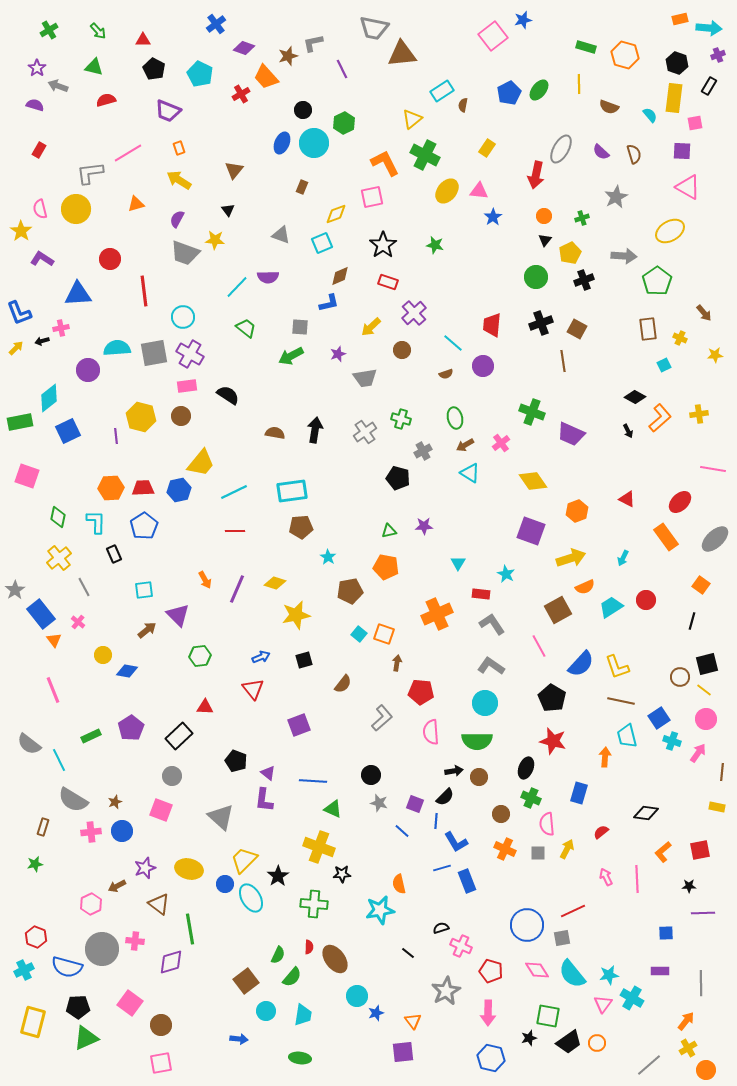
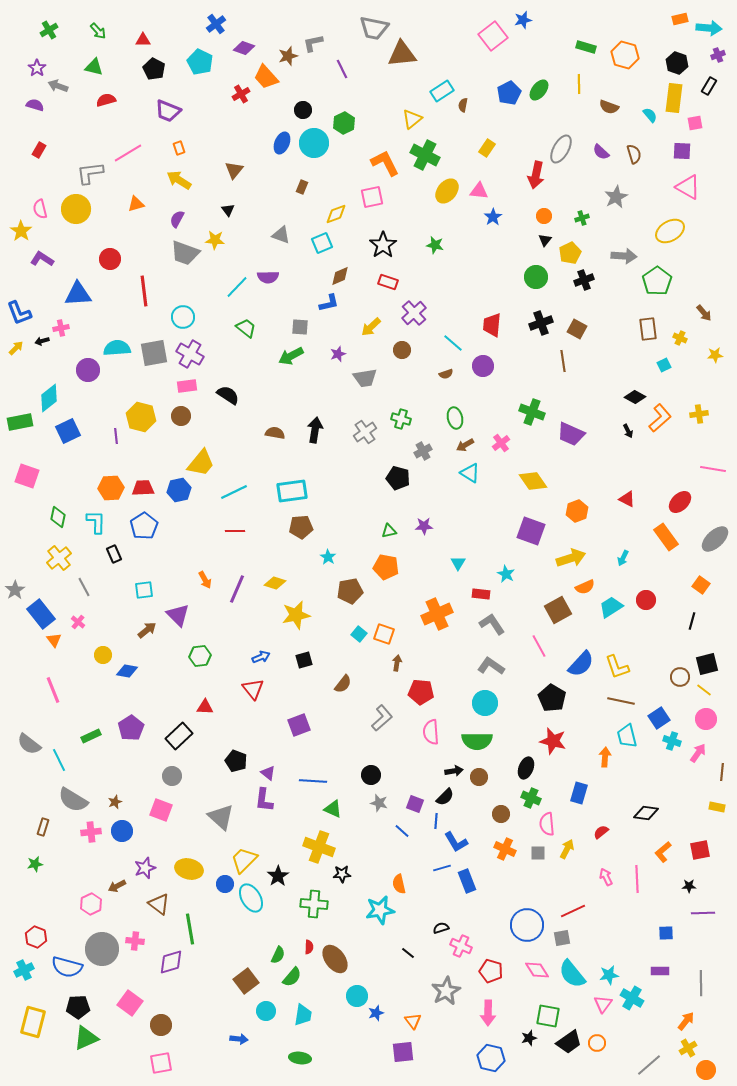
cyan pentagon at (200, 74): moved 12 px up
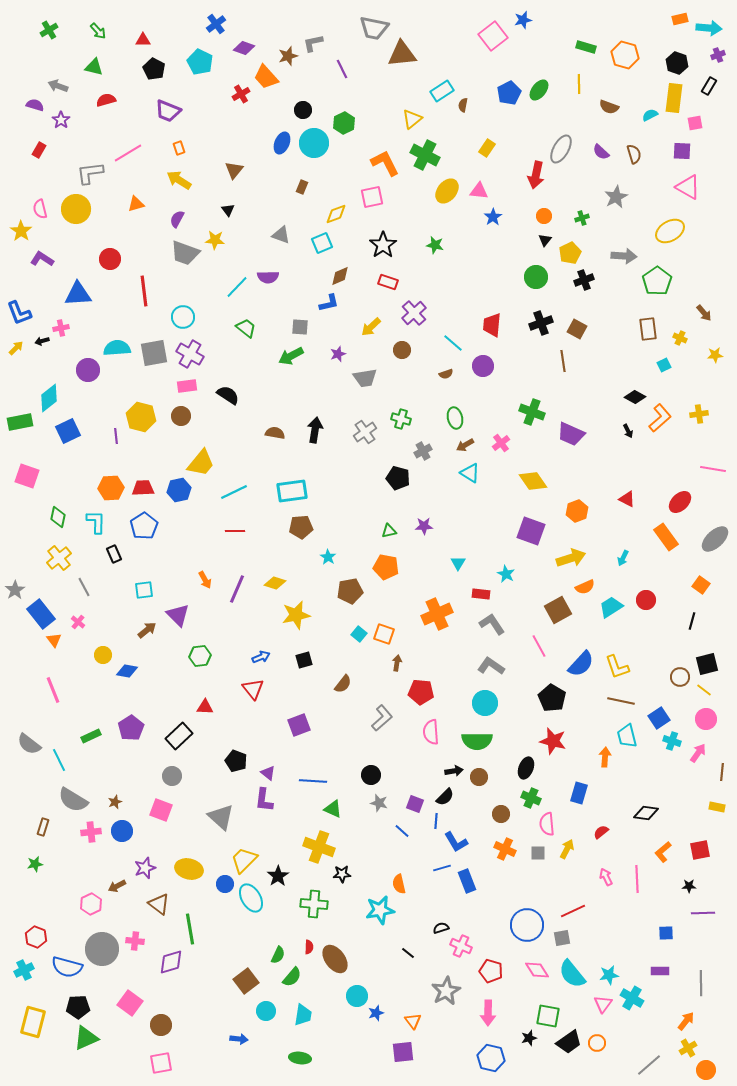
purple star at (37, 68): moved 24 px right, 52 px down
cyan semicircle at (650, 115): rotated 77 degrees counterclockwise
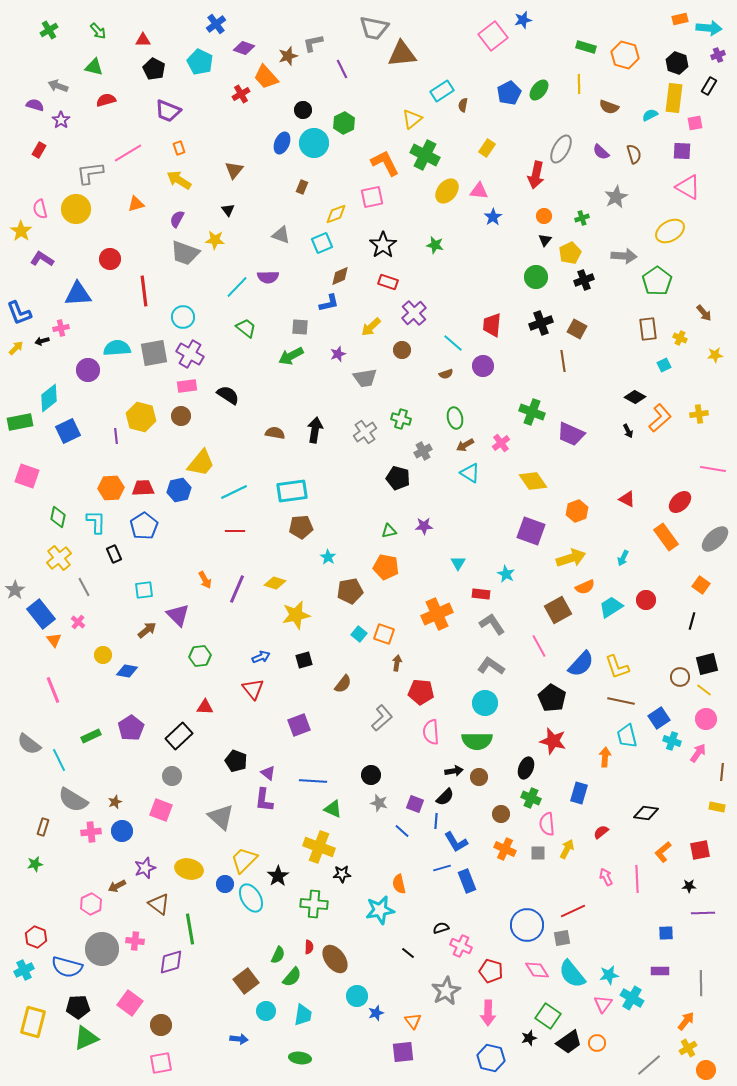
green square at (548, 1016): rotated 25 degrees clockwise
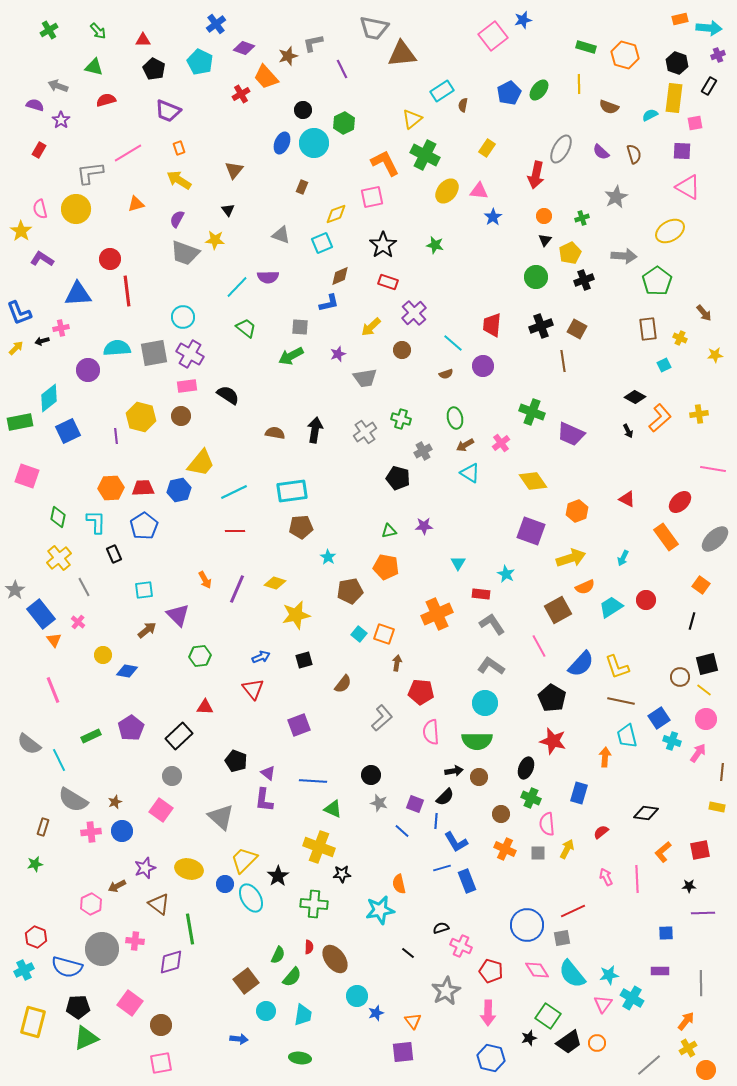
red line at (144, 291): moved 17 px left
black cross at (541, 323): moved 3 px down
pink square at (161, 810): rotated 15 degrees clockwise
